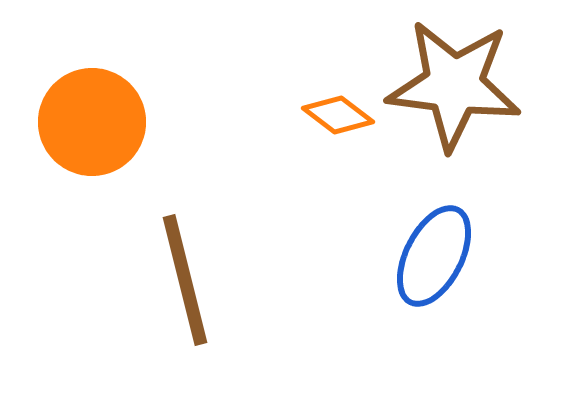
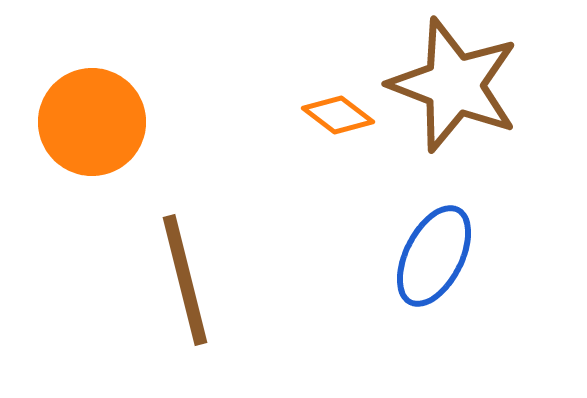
brown star: rotated 14 degrees clockwise
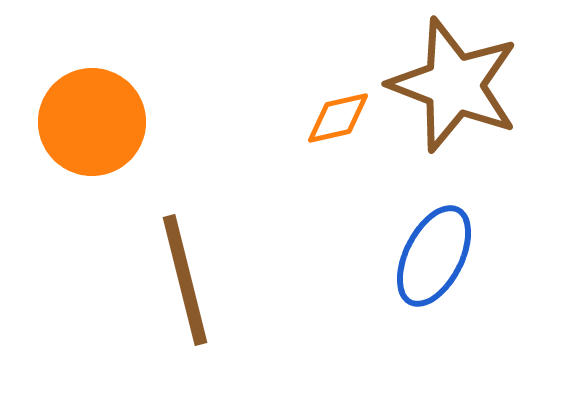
orange diamond: moved 3 px down; rotated 50 degrees counterclockwise
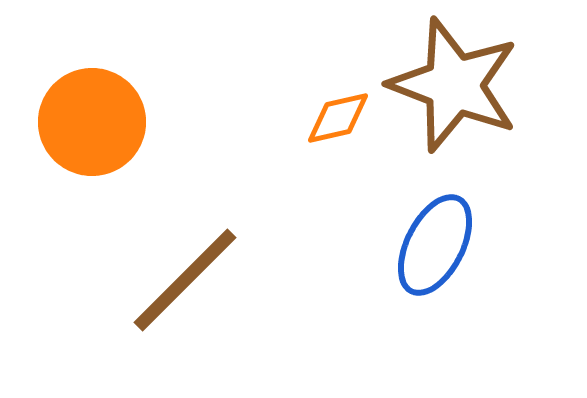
blue ellipse: moved 1 px right, 11 px up
brown line: rotated 59 degrees clockwise
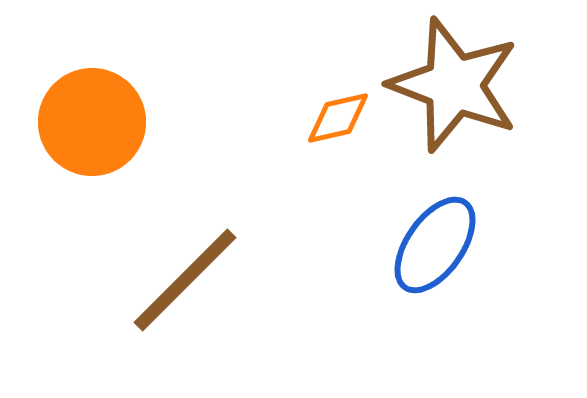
blue ellipse: rotated 8 degrees clockwise
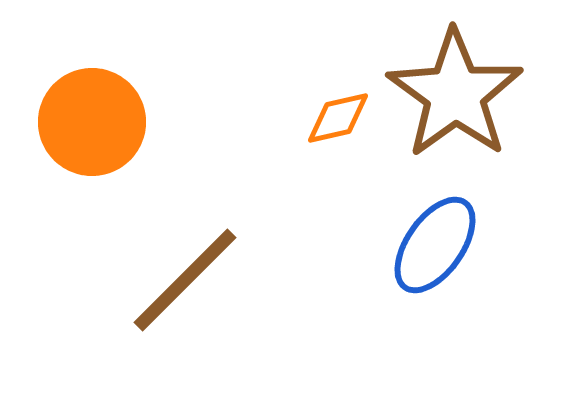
brown star: moved 1 px right, 9 px down; rotated 15 degrees clockwise
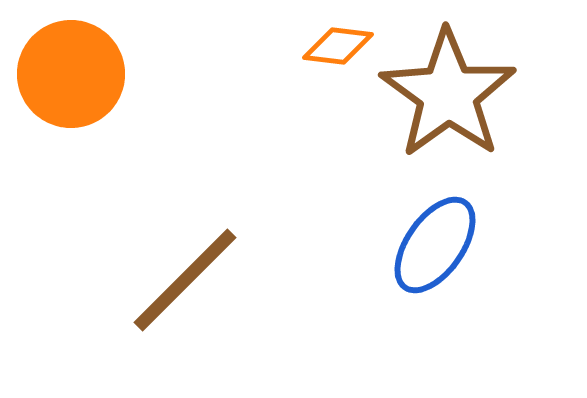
brown star: moved 7 px left
orange diamond: moved 72 px up; rotated 20 degrees clockwise
orange circle: moved 21 px left, 48 px up
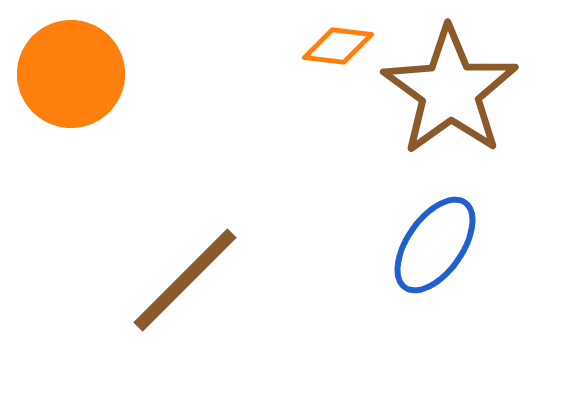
brown star: moved 2 px right, 3 px up
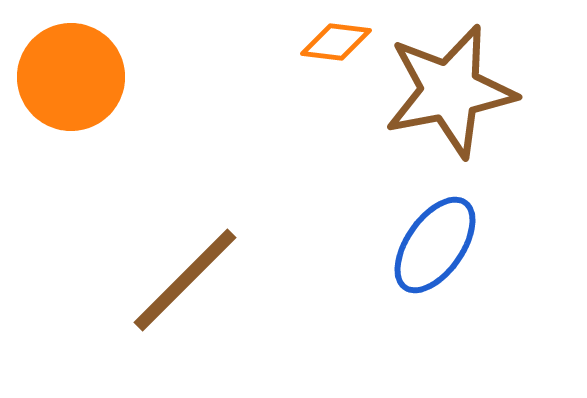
orange diamond: moved 2 px left, 4 px up
orange circle: moved 3 px down
brown star: rotated 25 degrees clockwise
